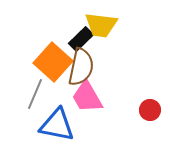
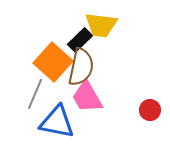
black rectangle: moved 1 px left, 1 px down
blue triangle: moved 3 px up
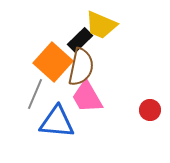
yellow trapezoid: rotated 16 degrees clockwise
blue triangle: rotated 6 degrees counterclockwise
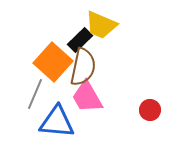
brown semicircle: moved 2 px right
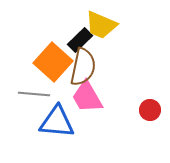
gray line: moved 1 px left; rotated 72 degrees clockwise
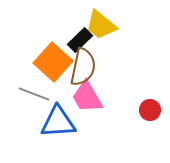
yellow trapezoid: rotated 16 degrees clockwise
gray line: rotated 16 degrees clockwise
blue triangle: moved 1 px right; rotated 9 degrees counterclockwise
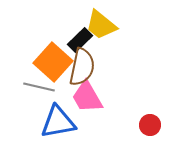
brown semicircle: moved 1 px left
gray line: moved 5 px right, 7 px up; rotated 8 degrees counterclockwise
red circle: moved 15 px down
blue triangle: rotated 6 degrees counterclockwise
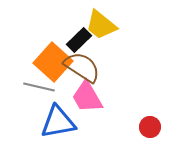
black rectangle: moved 1 px left
brown semicircle: rotated 69 degrees counterclockwise
red circle: moved 2 px down
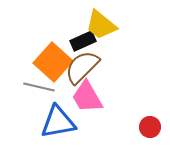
black rectangle: moved 4 px right, 1 px down; rotated 20 degrees clockwise
brown semicircle: rotated 78 degrees counterclockwise
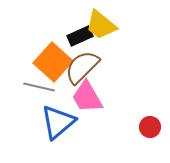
black rectangle: moved 3 px left, 5 px up
blue triangle: rotated 30 degrees counterclockwise
